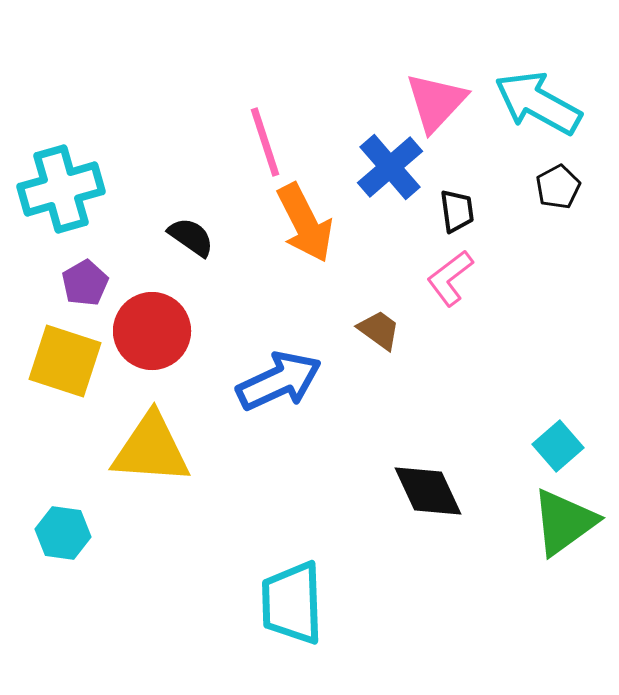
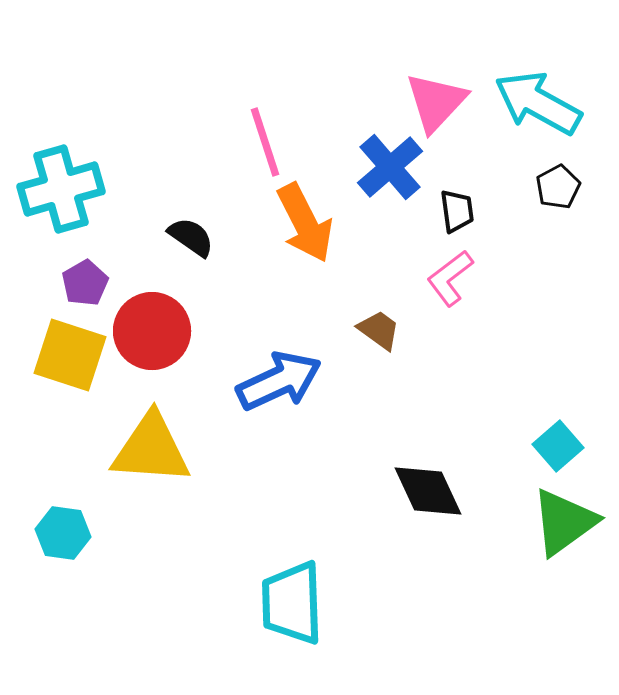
yellow square: moved 5 px right, 6 px up
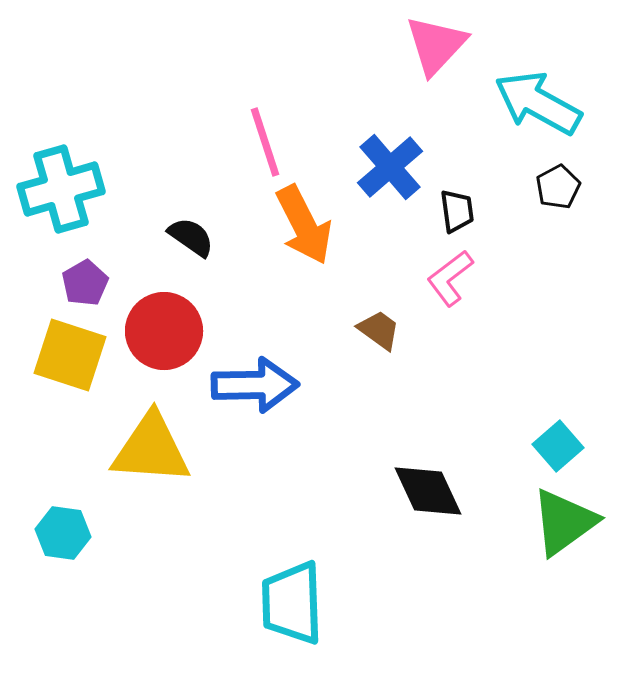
pink triangle: moved 57 px up
orange arrow: moved 1 px left, 2 px down
red circle: moved 12 px right
blue arrow: moved 24 px left, 4 px down; rotated 24 degrees clockwise
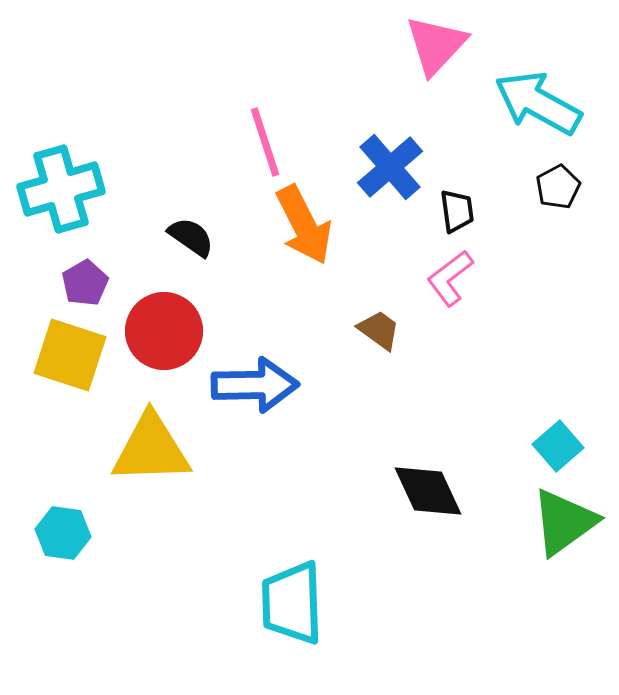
yellow triangle: rotated 6 degrees counterclockwise
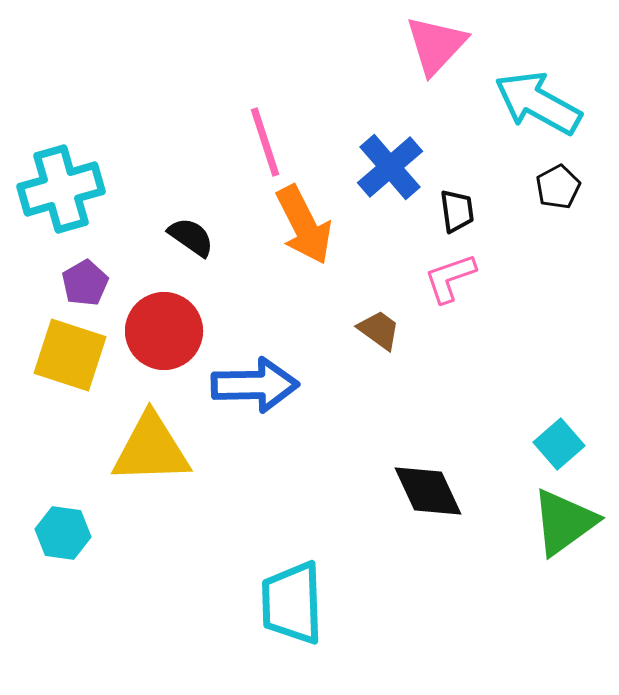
pink L-shape: rotated 18 degrees clockwise
cyan square: moved 1 px right, 2 px up
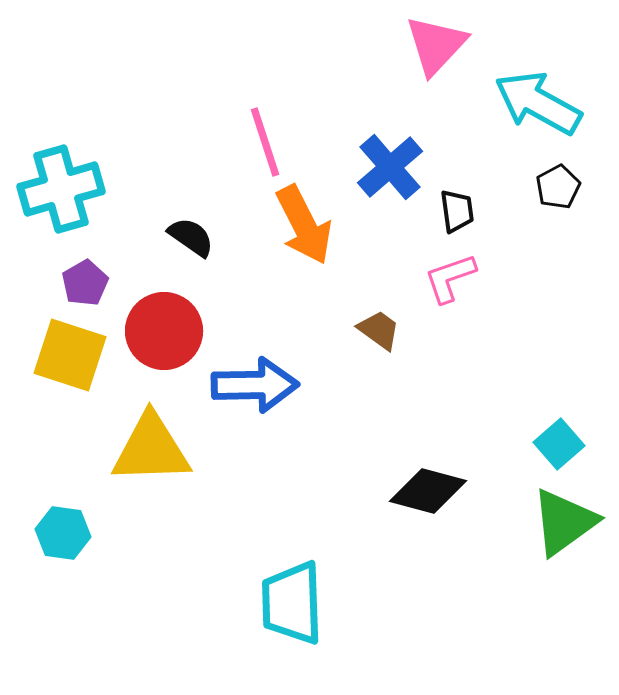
black diamond: rotated 50 degrees counterclockwise
